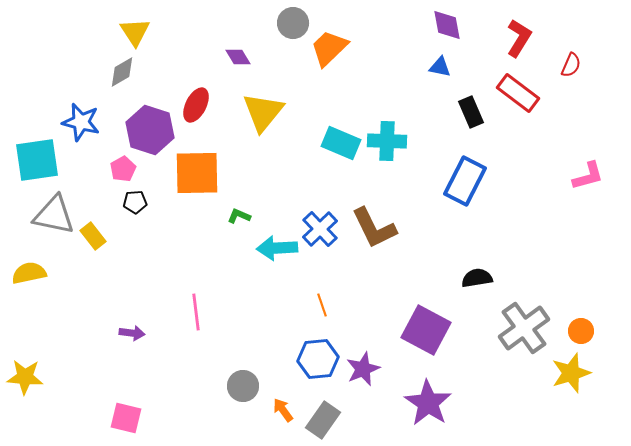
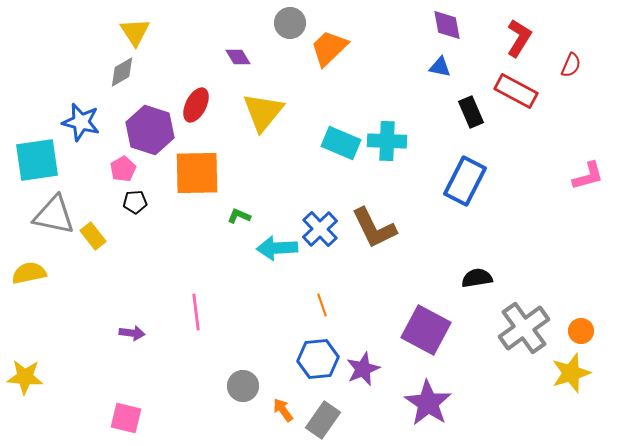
gray circle at (293, 23): moved 3 px left
red rectangle at (518, 93): moved 2 px left, 2 px up; rotated 9 degrees counterclockwise
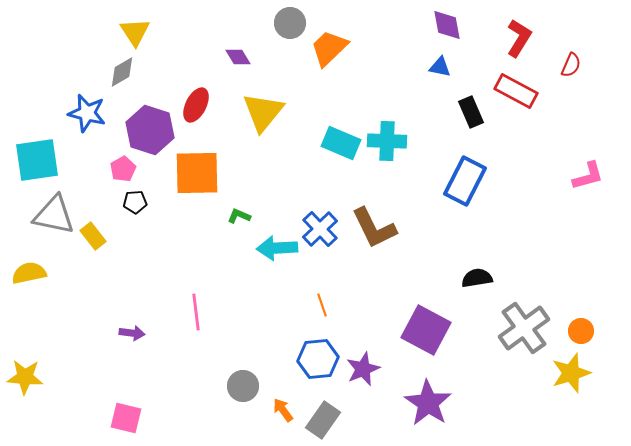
blue star at (81, 122): moved 6 px right, 9 px up
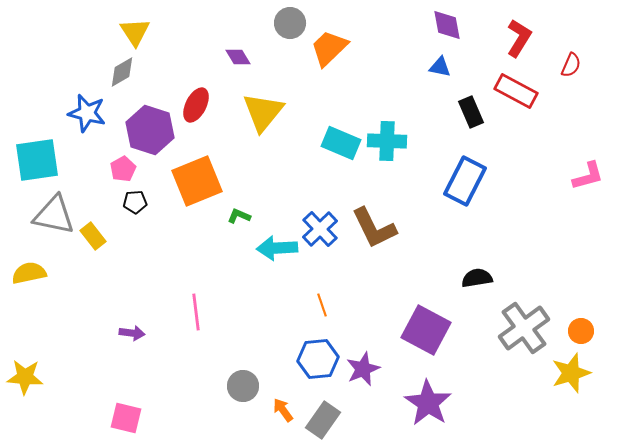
orange square at (197, 173): moved 8 px down; rotated 21 degrees counterclockwise
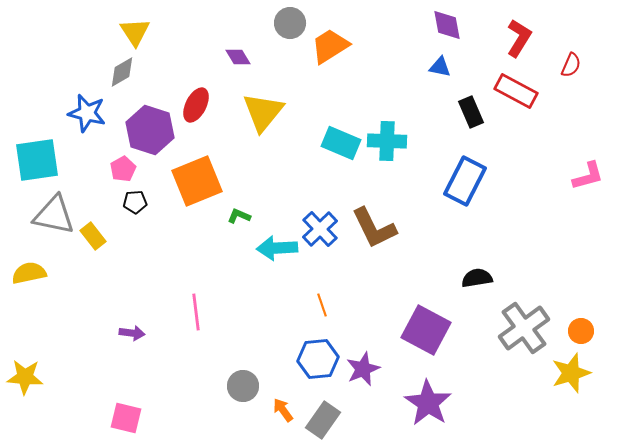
orange trapezoid at (329, 48): moved 1 px right, 2 px up; rotated 12 degrees clockwise
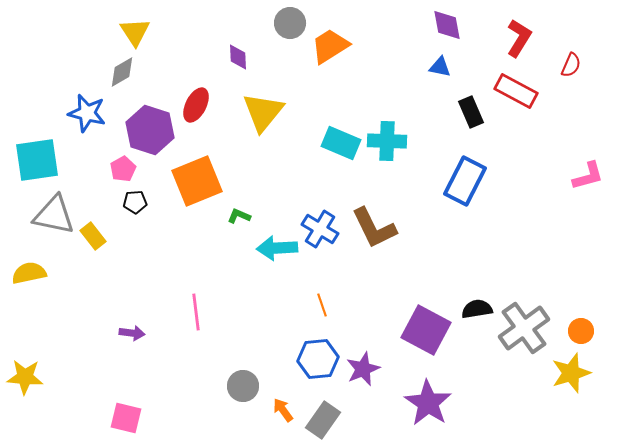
purple diamond at (238, 57): rotated 28 degrees clockwise
blue cross at (320, 229): rotated 15 degrees counterclockwise
black semicircle at (477, 278): moved 31 px down
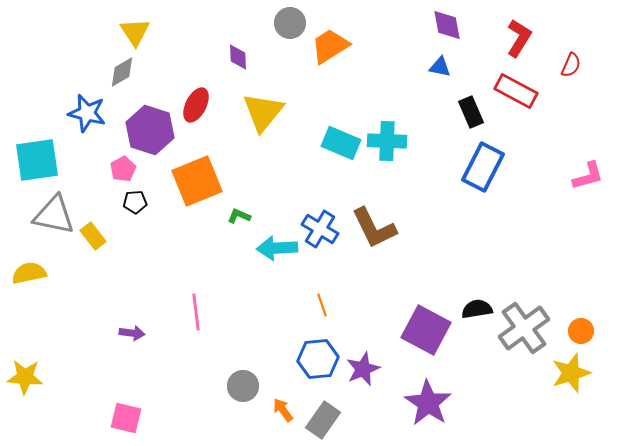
blue rectangle at (465, 181): moved 18 px right, 14 px up
